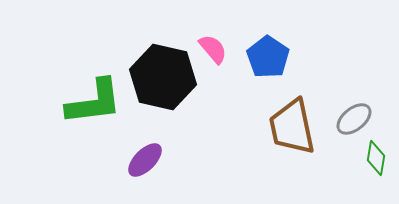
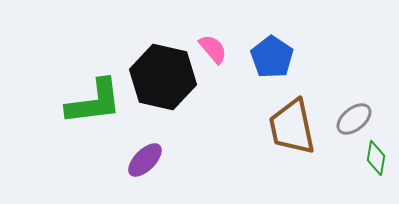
blue pentagon: moved 4 px right
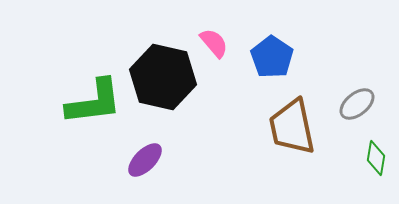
pink semicircle: moved 1 px right, 6 px up
gray ellipse: moved 3 px right, 15 px up
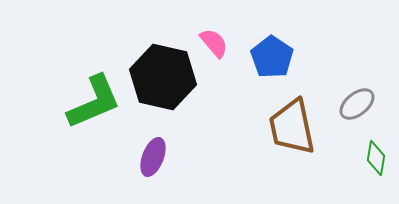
green L-shape: rotated 16 degrees counterclockwise
purple ellipse: moved 8 px right, 3 px up; rotated 24 degrees counterclockwise
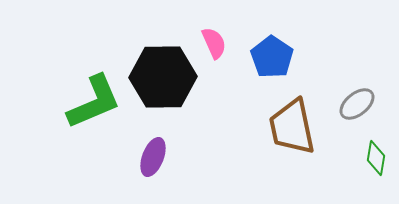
pink semicircle: rotated 16 degrees clockwise
black hexagon: rotated 14 degrees counterclockwise
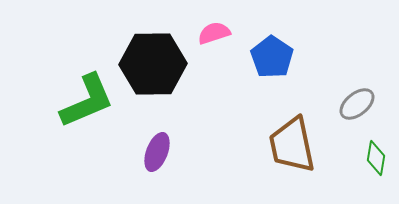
pink semicircle: moved 10 px up; rotated 84 degrees counterclockwise
black hexagon: moved 10 px left, 13 px up
green L-shape: moved 7 px left, 1 px up
brown trapezoid: moved 18 px down
purple ellipse: moved 4 px right, 5 px up
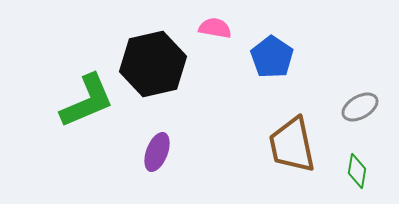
pink semicircle: moved 1 px right, 5 px up; rotated 28 degrees clockwise
black hexagon: rotated 12 degrees counterclockwise
gray ellipse: moved 3 px right, 3 px down; rotated 9 degrees clockwise
green diamond: moved 19 px left, 13 px down
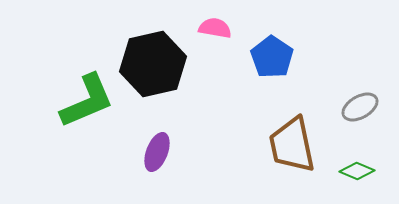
green diamond: rotated 76 degrees counterclockwise
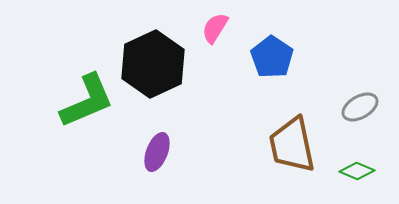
pink semicircle: rotated 68 degrees counterclockwise
black hexagon: rotated 12 degrees counterclockwise
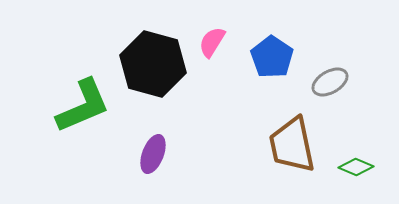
pink semicircle: moved 3 px left, 14 px down
black hexagon: rotated 20 degrees counterclockwise
green L-shape: moved 4 px left, 5 px down
gray ellipse: moved 30 px left, 25 px up
purple ellipse: moved 4 px left, 2 px down
green diamond: moved 1 px left, 4 px up
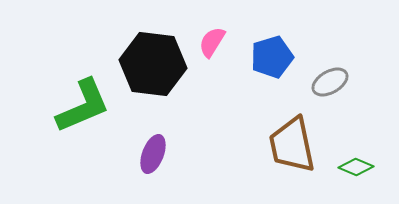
blue pentagon: rotated 21 degrees clockwise
black hexagon: rotated 8 degrees counterclockwise
